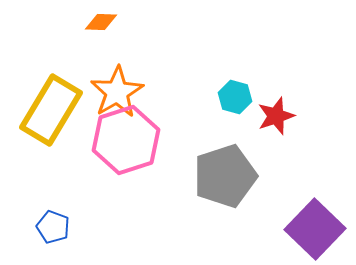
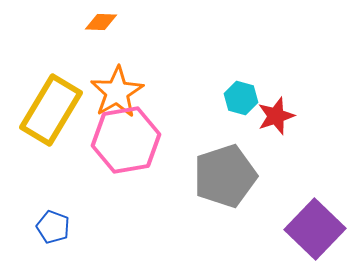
cyan hexagon: moved 6 px right, 1 px down
pink hexagon: rotated 8 degrees clockwise
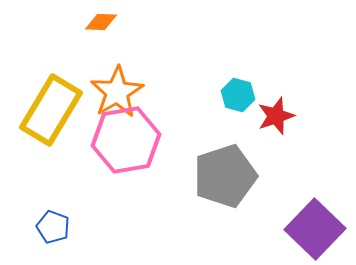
cyan hexagon: moved 3 px left, 3 px up
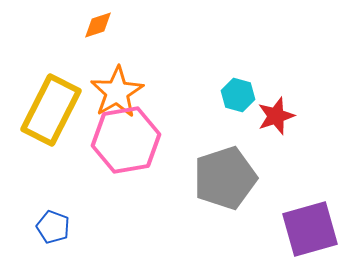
orange diamond: moved 3 px left, 3 px down; rotated 20 degrees counterclockwise
yellow rectangle: rotated 4 degrees counterclockwise
gray pentagon: moved 2 px down
purple square: moved 5 px left; rotated 30 degrees clockwise
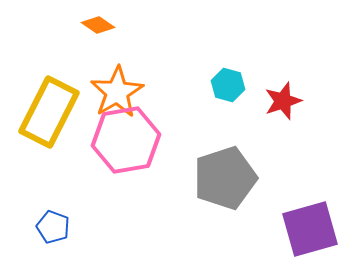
orange diamond: rotated 52 degrees clockwise
cyan hexagon: moved 10 px left, 10 px up
yellow rectangle: moved 2 px left, 2 px down
red star: moved 7 px right, 15 px up
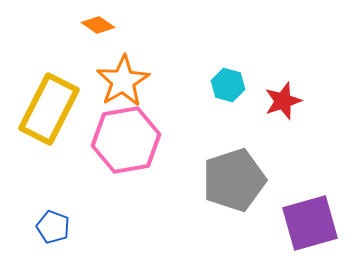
orange star: moved 6 px right, 11 px up
yellow rectangle: moved 3 px up
gray pentagon: moved 9 px right, 2 px down
purple square: moved 6 px up
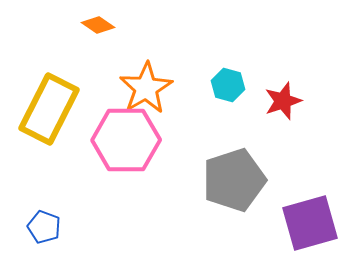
orange star: moved 23 px right, 7 px down
pink hexagon: rotated 10 degrees clockwise
blue pentagon: moved 9 px left
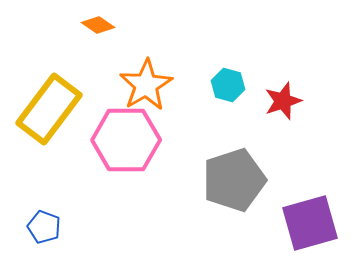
orange star: moved 3 px up
yellow rectangle: rotated 10 degrees clockwise
